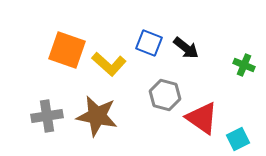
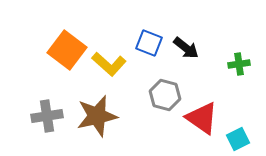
orange square: rotated 18 degrees clockwise
green cross: moved 5 px left, 1 px up; rotated 30 degrees counterclockwise
brown star: rotated 24 degrees counterclockwise
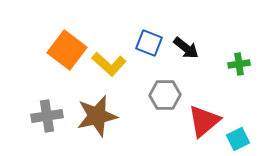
gray hexagon: rotated 16 degrees counterclockwise
red triangle: moved 2 px right, 3 px down; rotated 45 degrees clockwise
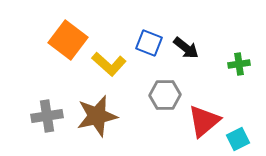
orange square: moved 1 px right, 10 px up
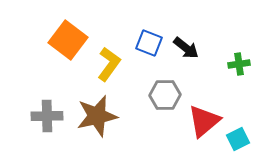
yellow L-shape: rotated 96 degrees counterclockwise
gray cross: rotated 8 degrees clockwise
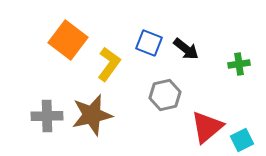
black arrow: moved 1 px down
gray hexagon: rotated 12 degrees counterclockwise
brown star: moved 5 px left, 1 px up
red triangle: moved 3 px right, 6 px down
cyan square: moved 4 px right, 1 px down
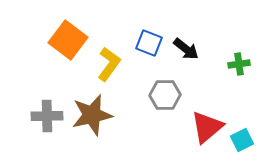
gray hexagon: rotated 12 degrees clockwise
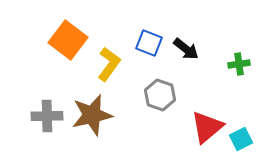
gray hexagon: moved 5 px left; rotated 20 degrees clockwise
cyan square: moved 1 px left, 1 px up
